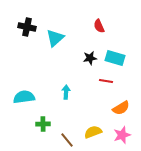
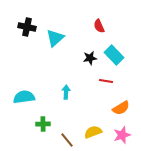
cyan rectangle: moved 1 px left, 3 px up; rotated 30 degrees clockwise
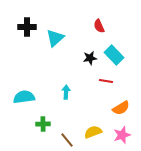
black cross: rotated 12 degrees counterclockwise
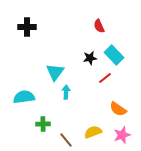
cyan triangle: moved 34 px down; rotated 12 degrees counterclockwise
red line: moved 1 px left, 3 px up; rotated 48 degrees counterclockwise
orange semicircle: moved 3 px left, 1 px down; rotated 66 degrees clockwise
brown line: moved 1 px left
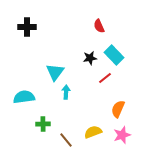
orange semicircle: rotated 78 degrees clockwise
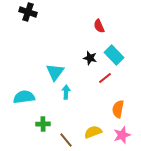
black cross: moved 1 px right, 15 px up; rotated 18 degrees clockwise
black star: rotated 24 degrees clockwise
orange semicircle: rotated 12 degrees counterclockwise
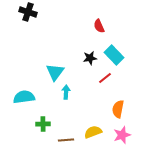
black star: rotated 24 degrees counterclockwise
brown line: rotated 56 degrees counterclockwise
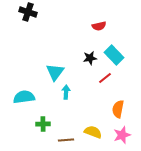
red semicircle: rotated 80 degrees counterclockwise
yellow semicircle: rotated 42 degrees clockwise
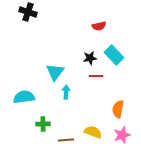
red line: moved 9 px left, 2 px up; rotated 40 degrees clockwise
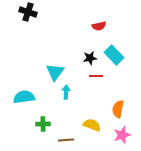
yellow semicircle: moved 1 px left, 7 px up
